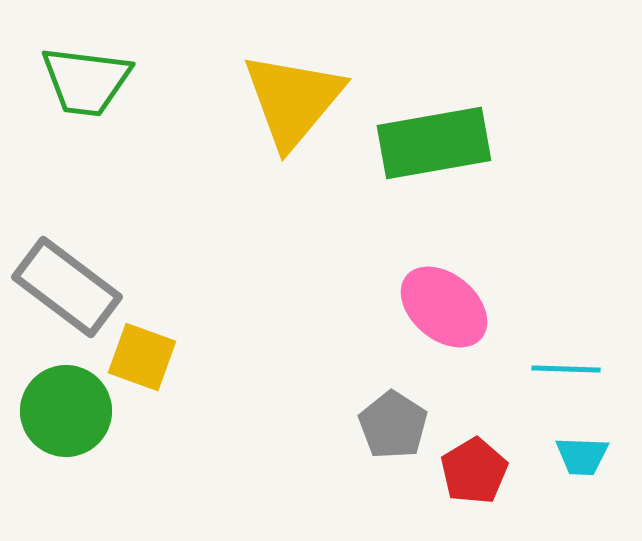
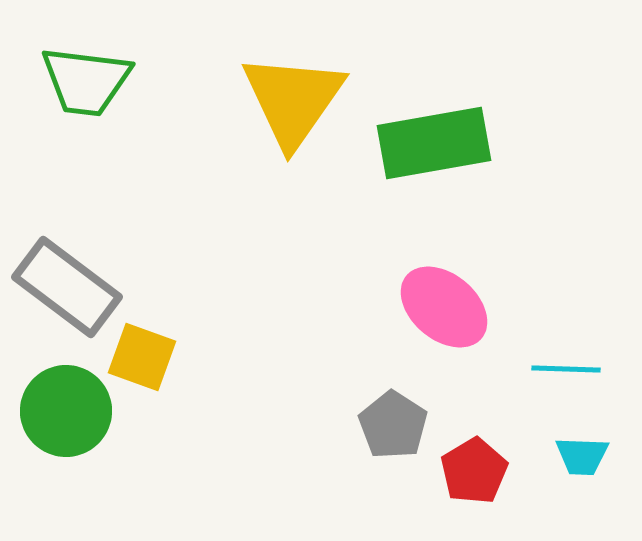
yellow triangle: rotated 5 degrees counterclockwise
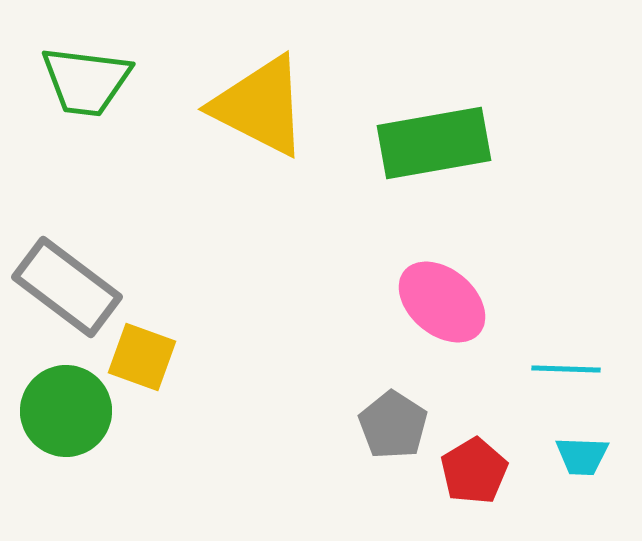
yellow triangle: moved 33 px left, 6 px down; rotated 38 degrees counterclockwise
pink ellipse: moved 2 px left, 5 px up
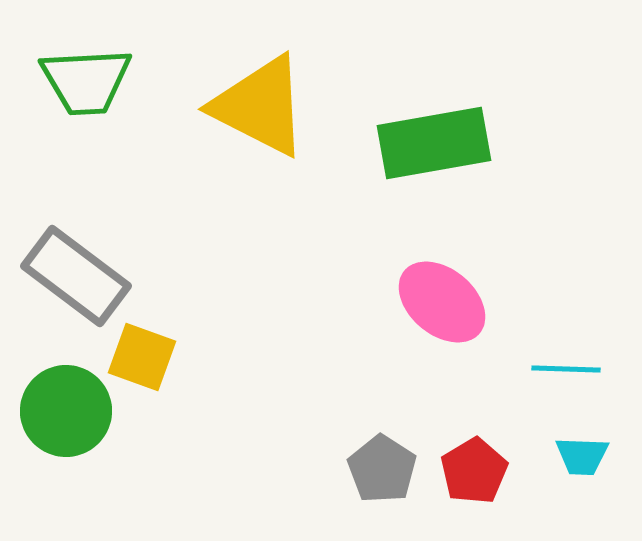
green trapezoid: rotated 10 degrees counterclockwise
gray rectangle: moved 9 px right, 11 px up
gray pentagon: moved 11 px left, 44 px down
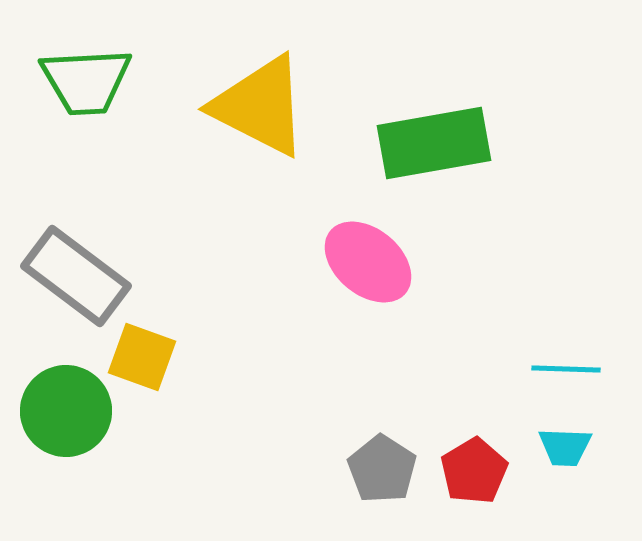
pink ellipse: moved 74 px left, 40 px up
cyan trapezoid: moved 17 px left, 9 px up
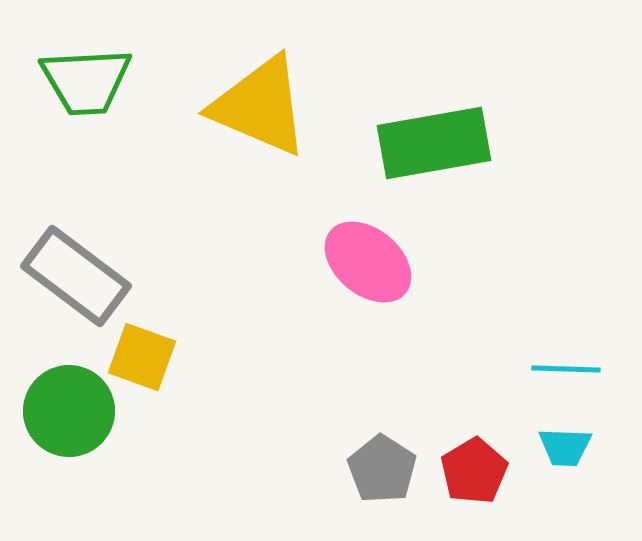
yellow triangle: rotated 4 degrees counterclockwise
green circle: moved 3 px right
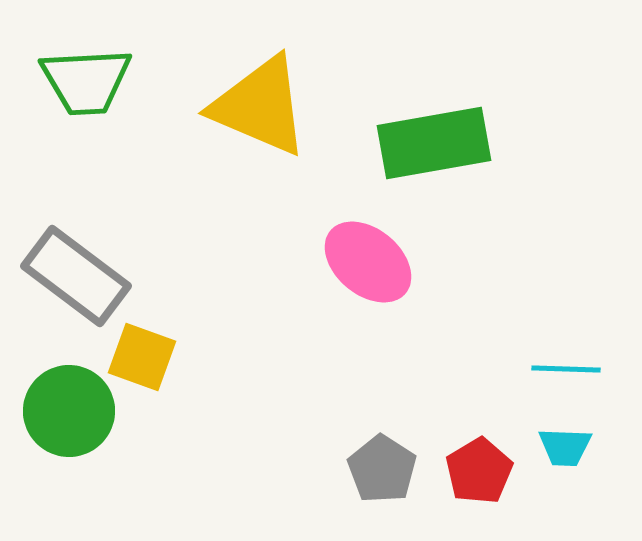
red pentagon: moved 5 px right
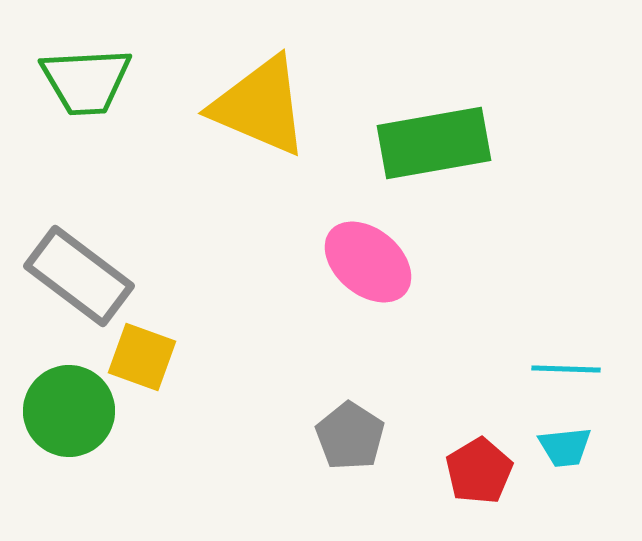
gray rectangle: moved 3 px right
cyan trapezoid: rotated 8 degrees counterclockwise
gray pentagon: moved 32 px left, 33 px up
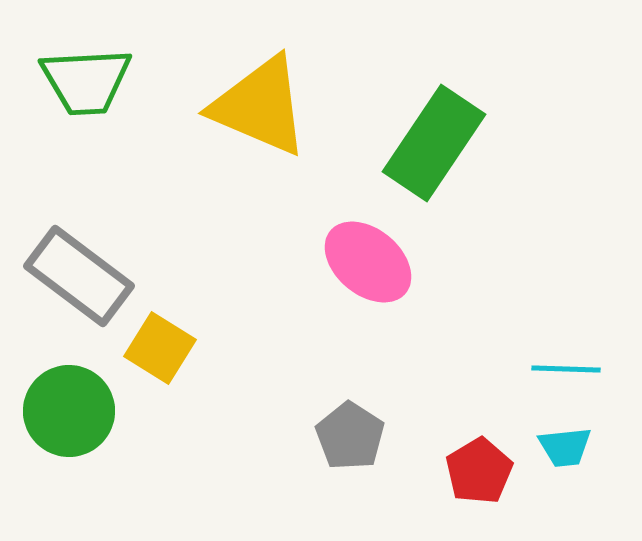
green rectangle: rotated 46 degrees counterclockwise
yellow square: moved 18 px right, 9 px up; rotated 12 degrees clockwise
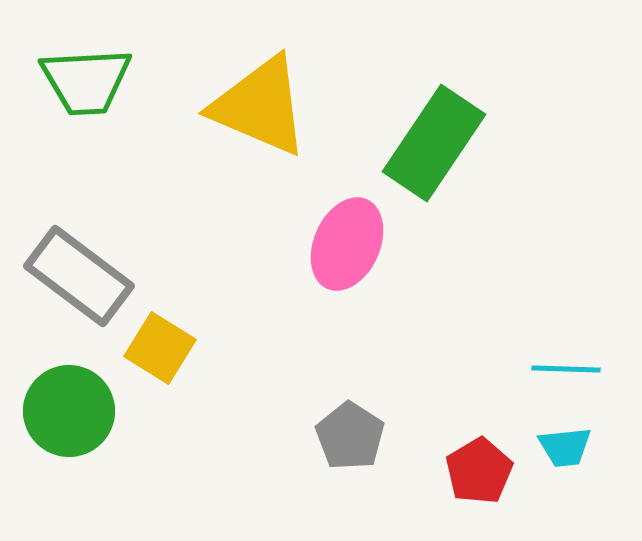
pink ellipse: moved 21 px left, 18 px up; rotated 74 degrees clockwise
